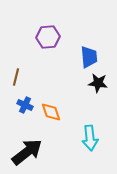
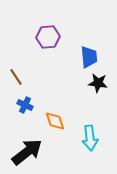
brown line: rotated 48 degrees counterclockwise
orange diamond: moved 4 px right, 9 px down
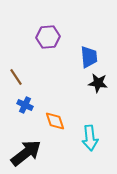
black arrow: moved 1 px left, 1 px down
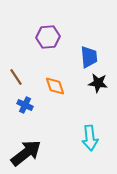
orange diamond: moved 35 px up
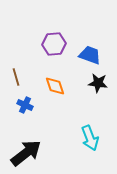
purple hexagon: moved 6 px right, 7 px down
blue trapezoid: moved 1 px right, 2 px up; rotated 65 degrees counterclockwise
brown line: rotated 18 degrees clockwise
cyan arrow: rotated 15 degrees counterclockwise
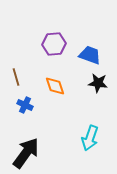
cyan arrow: rotated 40 degrees clockwise
black arrow: rotated 16 degrees counterclockwise
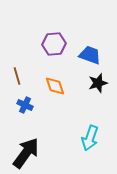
brown line: moved 1 px right, 1 px up
black star: rotated 24 degrees counterclockwise
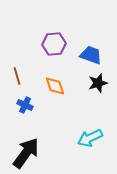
blue trapezoid: moved 1 px right
cyan arrow: rotated 45 degrees clockwise
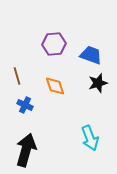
cyan arrow: rotated 85 degrees counterclockwise
black arrow: moved 3 px up; rotated 20 degrees counterclockwise
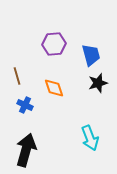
blue trapezoid: rotated 55 degrees clockwise
orange diamond: moved 1 px left, 2 px down
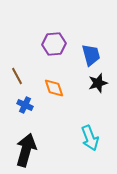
brown line: rotated 12 degrees counterclockwise
